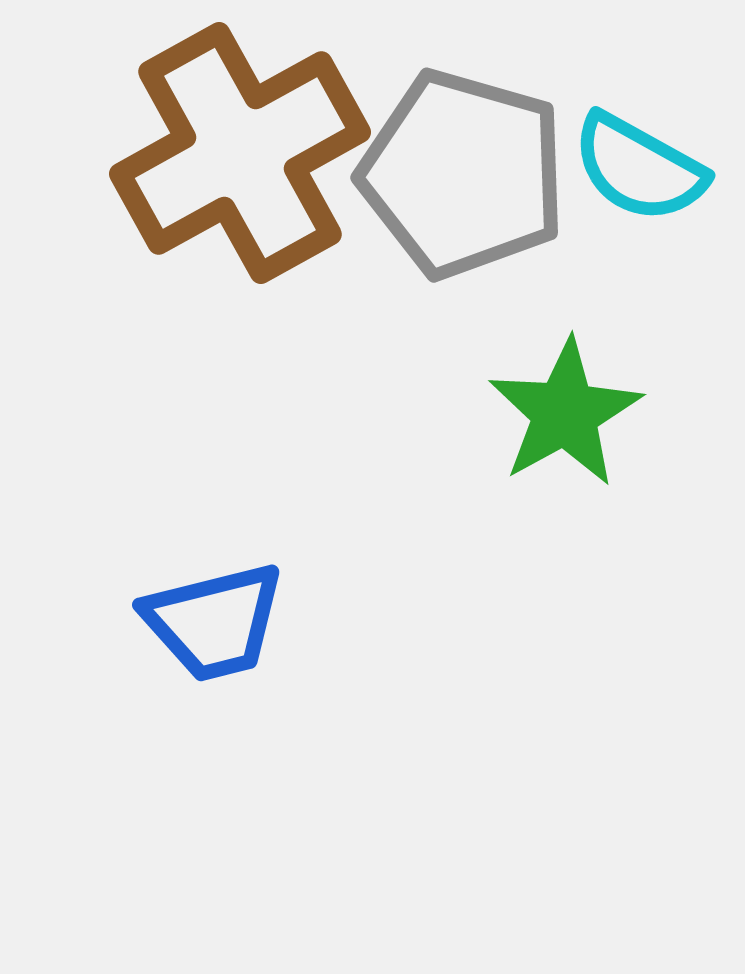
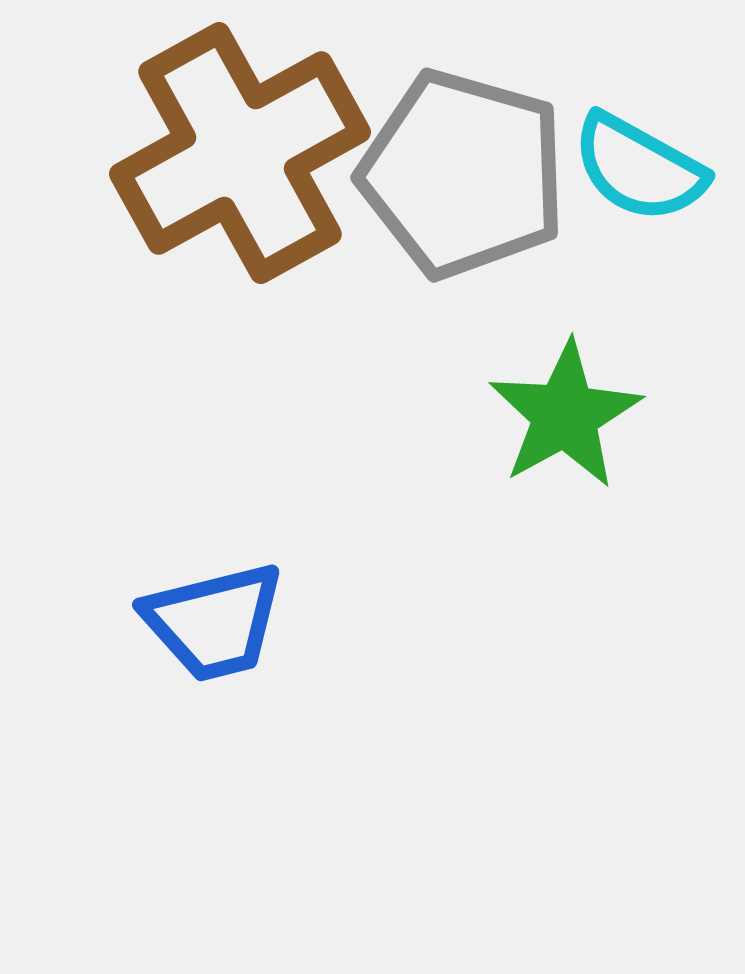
green star: moved 2 px down
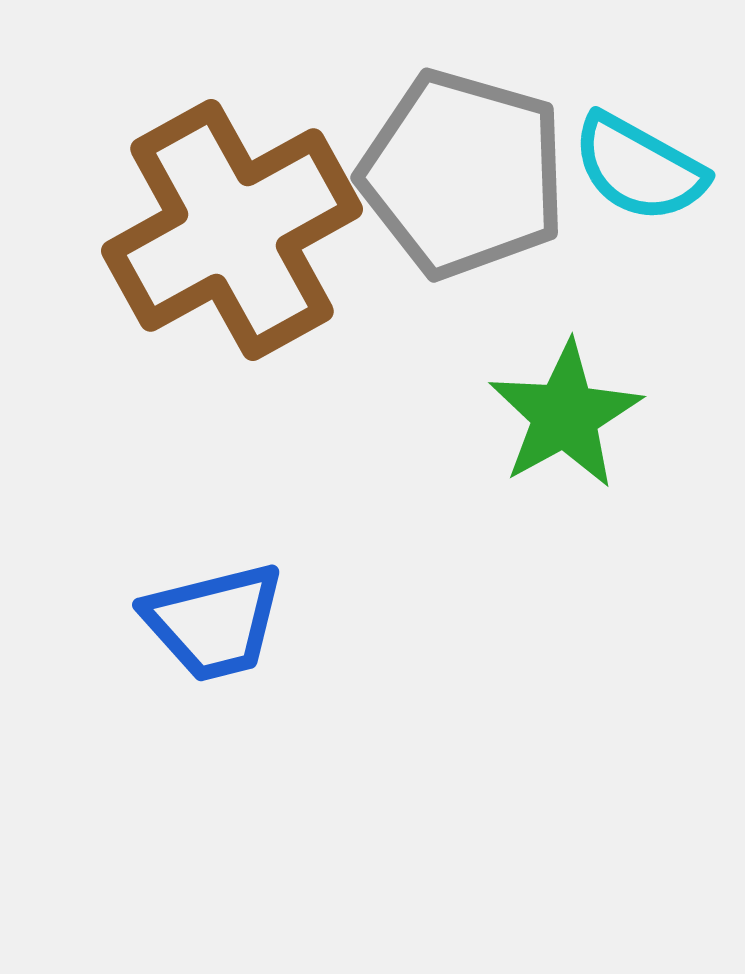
brown cross: moved 8 px left, 77 px down
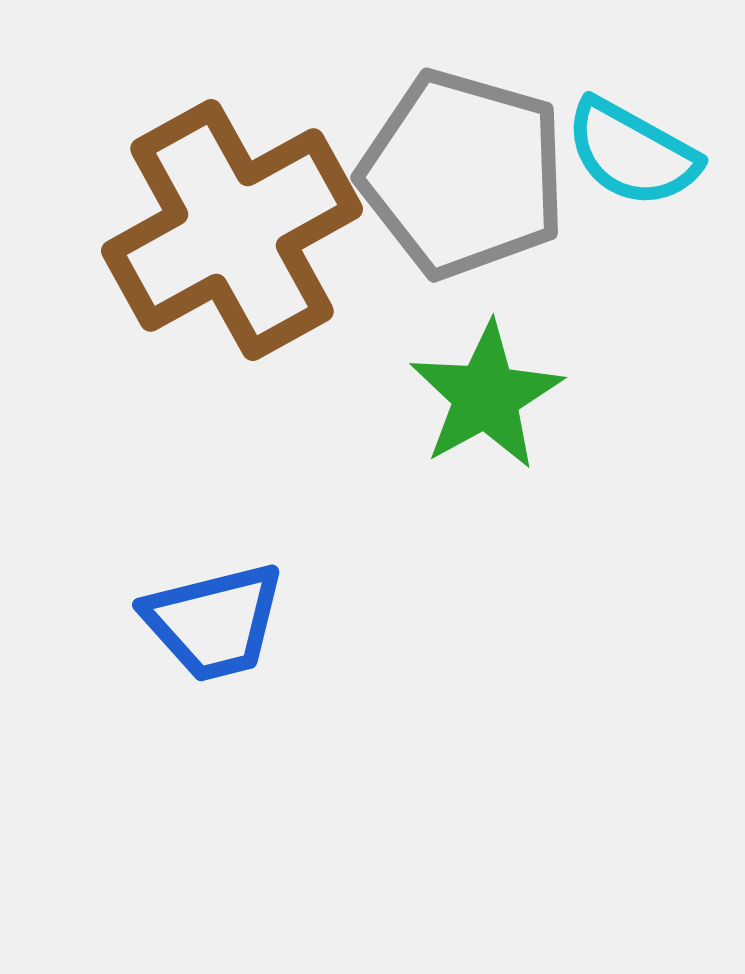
cyan semicircle: moved 7 px left, 15 px up
green star: moved 79 px left, 19 px up
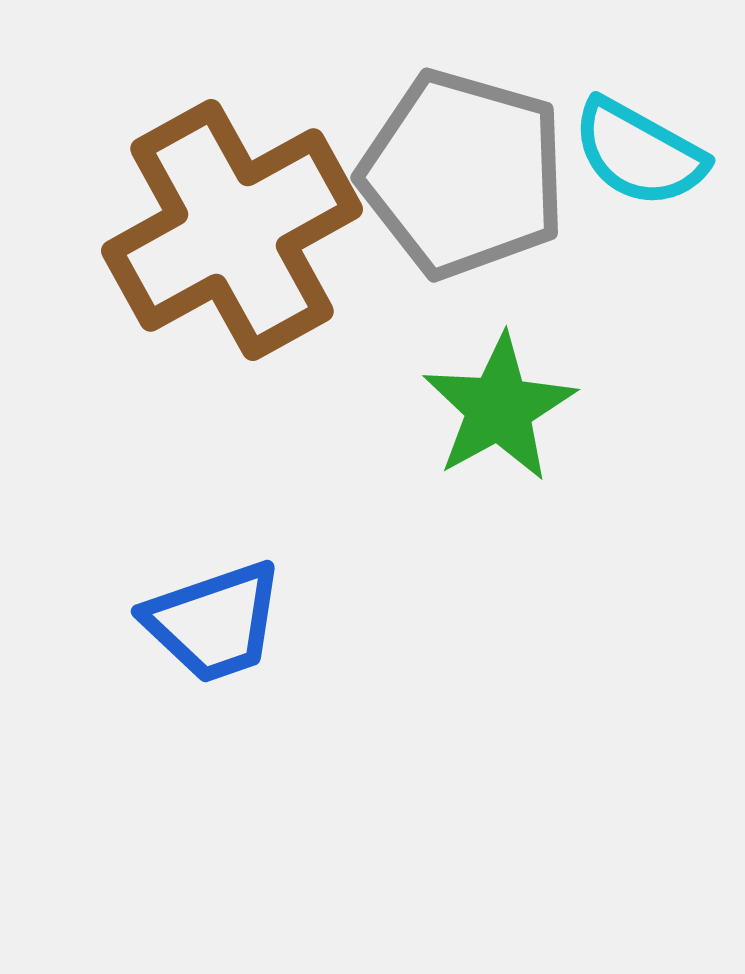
cyan semicircle: moved 7 px right
green star: moved 13 px right, 12 px down
blue trapezoid: rotated 5 degrees counterclockwise
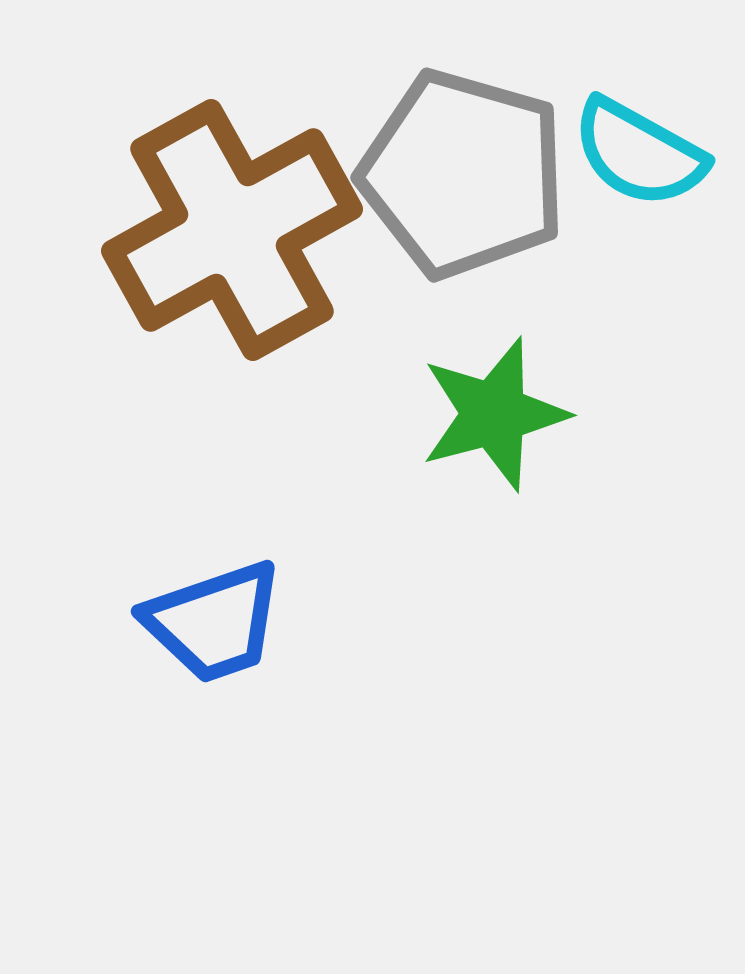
green star: moved 5 px left, 6 px down; rotated 14 degrees clockwise
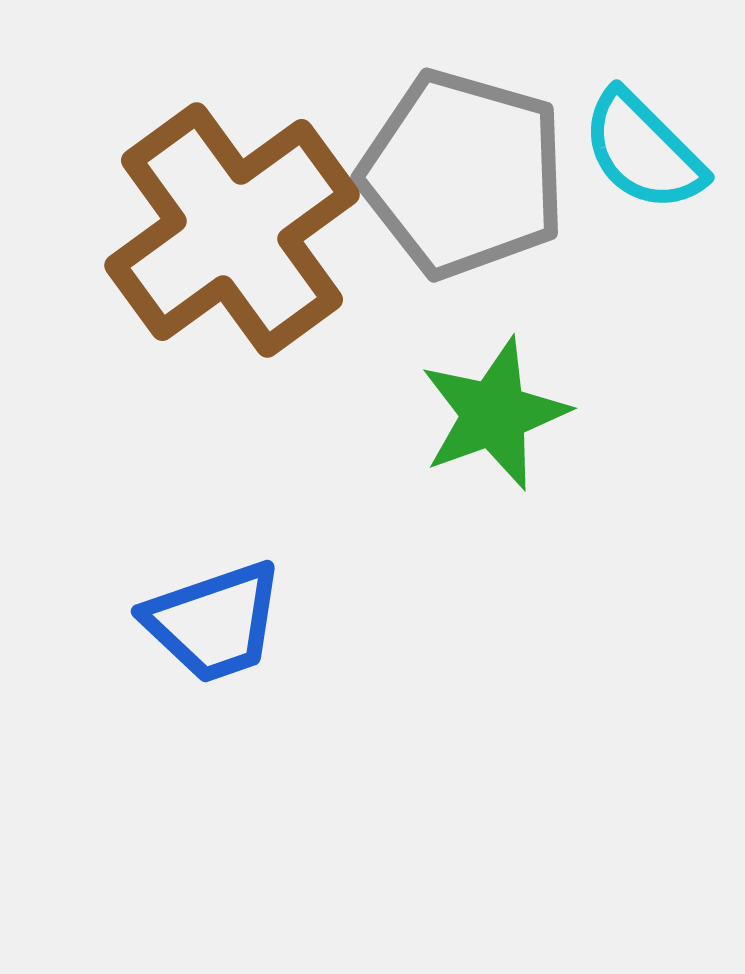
cyan semicircle: moved 4 px right, 2 px up; rotated 16 degrees clockwise
brown cross: rotated 7 degrees counterclockwise
green star: rotated 5 degrees counterclockwise
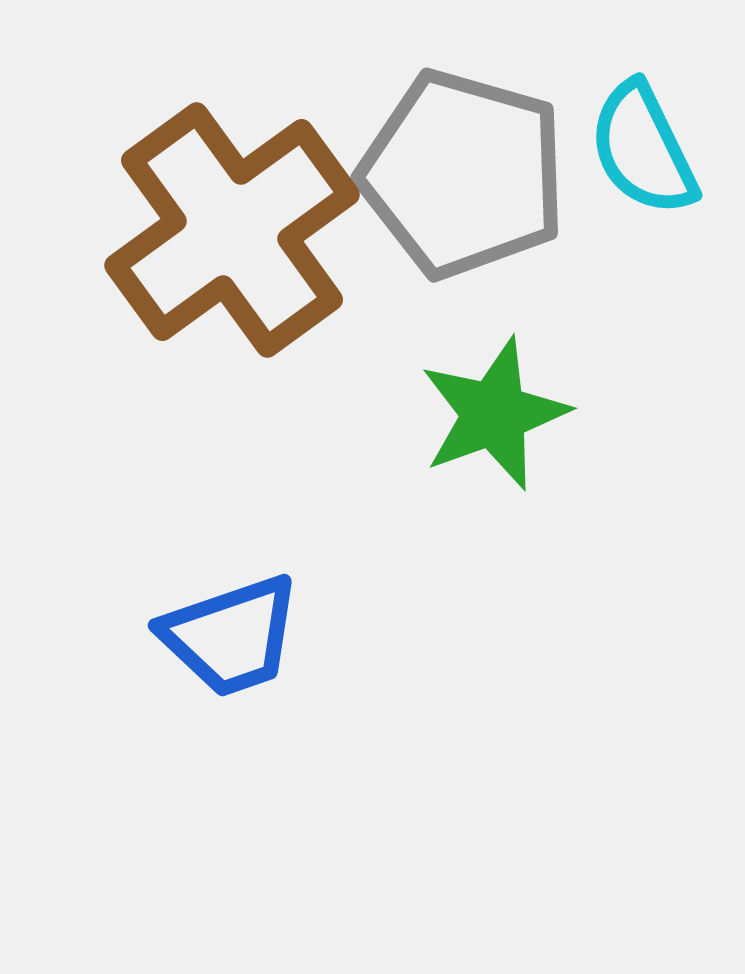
cyan semicircle: moved 2 px up; rotated 19 degrees clockwise
blue trapezoid: moved 17 px right, 14 px down
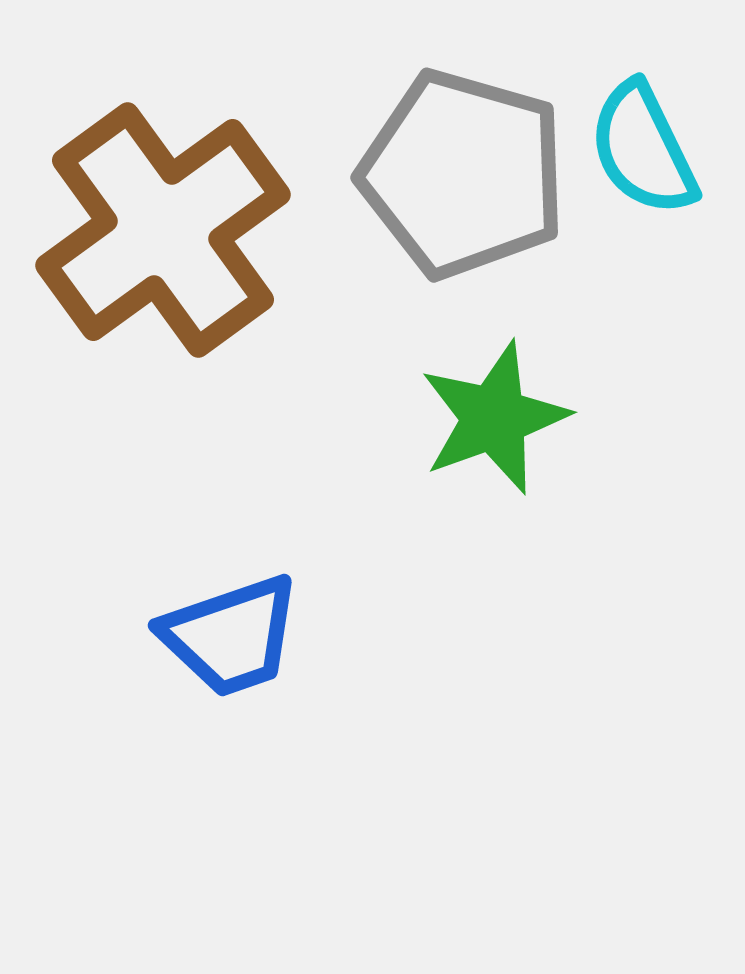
brown cross: moved 69 px left
green star: moved 4 px down
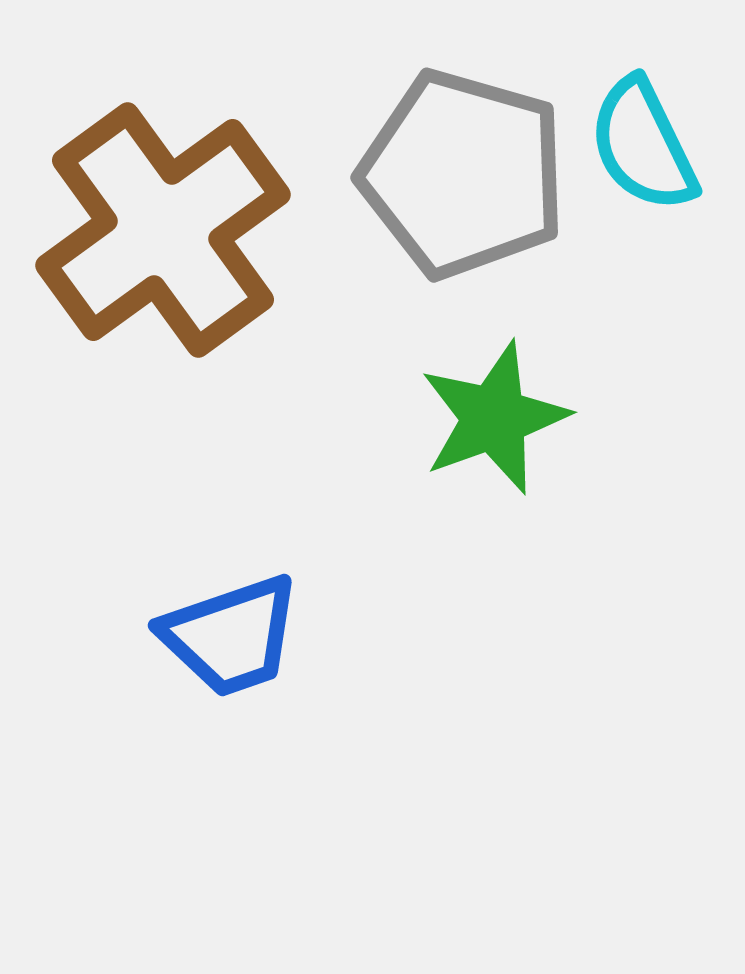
cyan semicircle: moved 4 px up
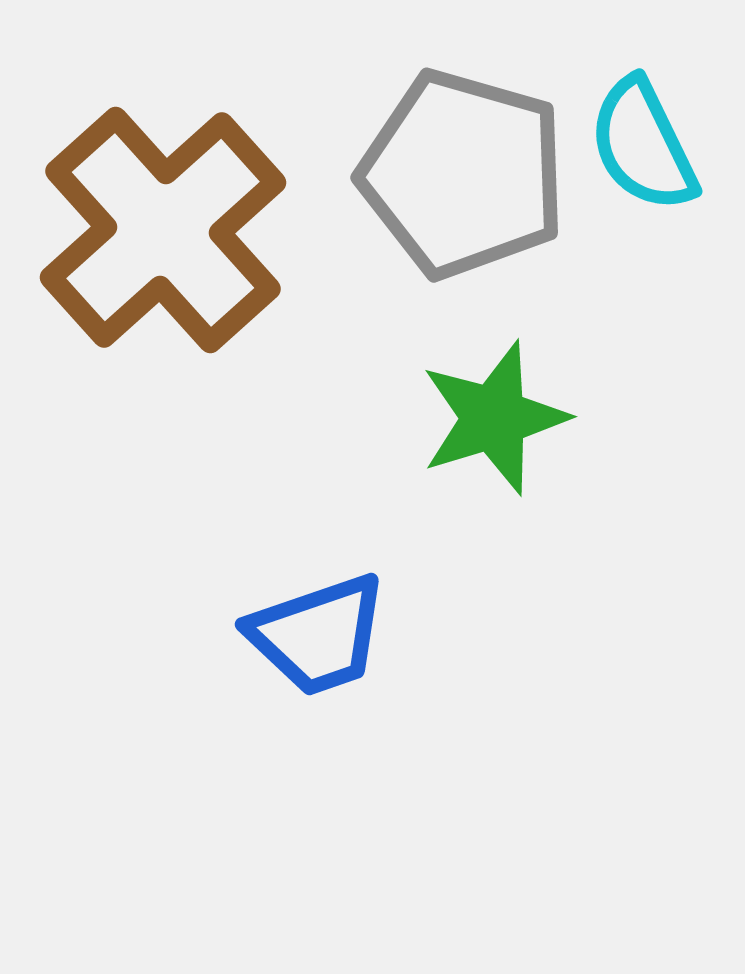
brown cross: rotated 6 degrees counterclockwise
green star: rotated 3 degrees clockwise
blue trapezoid: moved 87 px right, 1 px up
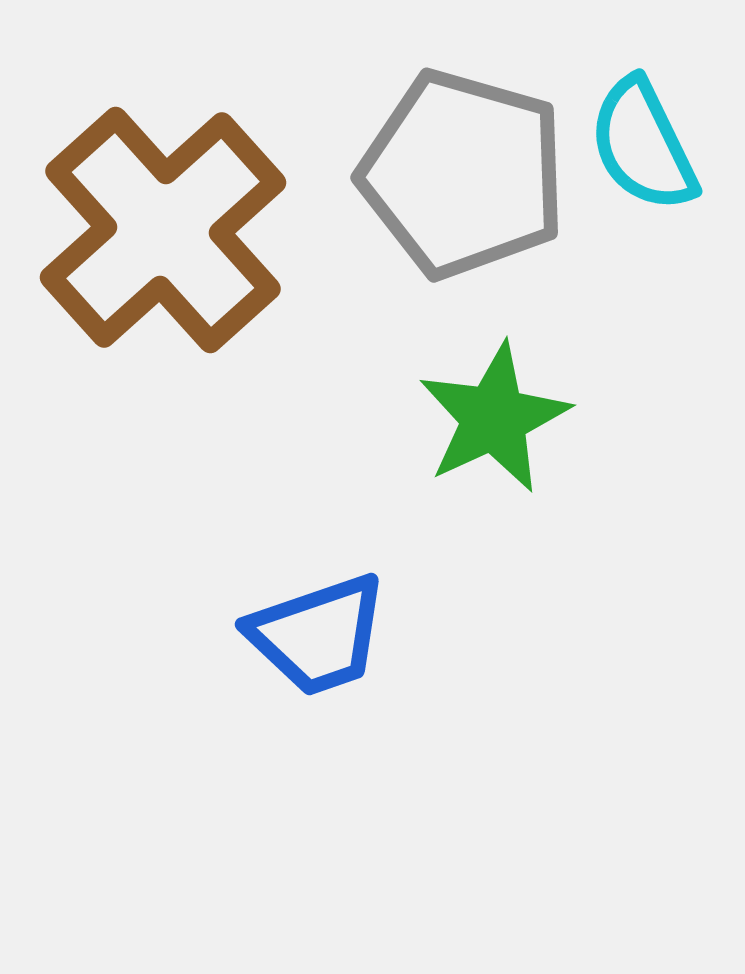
green star: rotated 8 degrees counterclockwise
